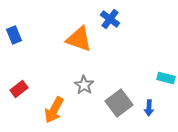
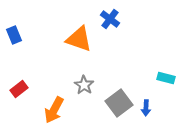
blue arrow: moved 3 px left
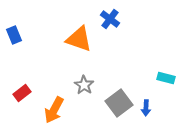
red rectangle: moved 3 px right, 4 px down
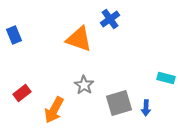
blue cross: rotated 18 degrees clockwise
gray square: rotated 20 degrees clockwise
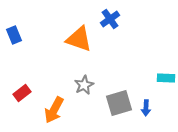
cyan rectangle: rotated 12 degrees counterclockwise
gray star: rotated 12 degrees clockwise
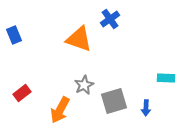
gray square: moved 5 px left, 2 px up
orange arrow: moved 6 px right
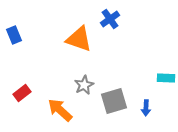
orange arrow: rotated 104 degrees clockwise
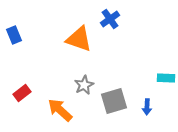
blue arrow: moved 1 px right, 1 px up
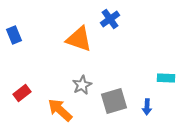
gray star: moved 2 px left
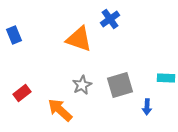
gray square: moved 6 px right, 16 px up
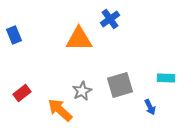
orange triangle: rotated 20 degrees counterclockwise
gray star: moved 6 px down
blue arrow: moved 3 px right; rotated 28 degrees counterclockwise
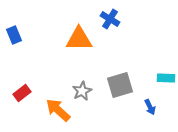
blue cross: rotated 24 degrees counterclockwise
orange arrow: moved 2 px left
